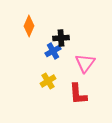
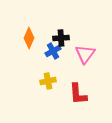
orange diamond: moved 12 px down
pink triangle: moved 9 px up
yellow cross: rotated 21 degrees clockwise
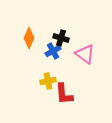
black cross: rotated 21 degrees clockwise
pink triangle: rotated 30 degrees counterclockwise
red L-shape: moved 14 px left
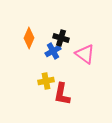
yellow cross: moved 2 px left
red L-shape: moved 2 px left; rotated 15 degrees clockwise
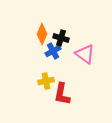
orange diamond: moved 13 px right, 4 px up
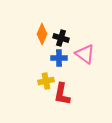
blue cross: moved 6 px right, 7 px down; rotated 28 degrees clockwise
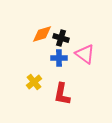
orange diamond: rotated 50 degrees clockwise
yellow cross: moved 12 px left, 1 px down; rotated 28 degrees counterclockwise
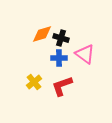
red L-shape: moved 8 px up; rotated 60 degrees clockwise
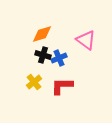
black cross: moved 18 px left, 17 px down
pink triangle: moved 1 px right, 14 px up
blue cross: rotated 21 degrees counterclockwise
red L-shape: rotated 20 degrees clockwise
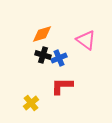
yellow cross: moved 3 px left, 21 px down
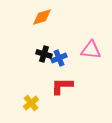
orange diamond: moved 17 px up
pink triangle: moved 5 px right, 10 px down; rotated 30 degrees counterclockwise
black cross: moved 1 px right, 1 px up
